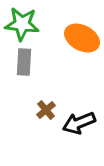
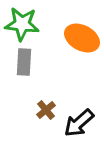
black arrow: rotated 20 degrees counterclockwise
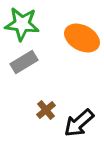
gray rectangle: rotated 56 degrees clockwise
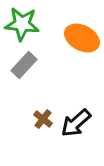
gray rectangle: moved 3 px down; rotated 16 degrees counterclockwise
brown cross: moved 3 px left, 9 px down; rotated 12 degrees counterclockwise
black arrow: moved 3 px left
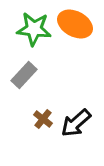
green star: moved 12 px right, 5 px down
orange ellipse: moved 7 px left, 14 px up
gray rectangle: moved 10 px down
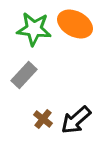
black arrow: moved 3 px up
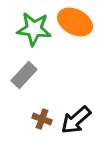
orange ellipse: moved 2 px up
brown cross: moved 1 px left; rotated 18 degrees counterclockwise
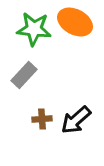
brown cross: rotated 24 degrees counterclockwise
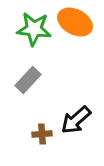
gray rectangle: moved 4 px right, 5 px down
brown cross: moved 15 px down
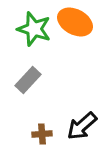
green star: rotated 12 degrees clockwise
black arrow: moved 6 px right, 6 px down
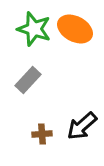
orange ellipse: moved 7 px down
